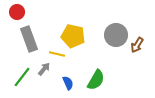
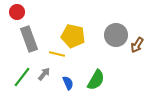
gray arrow: moved 5 px down
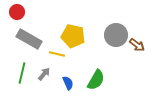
gray rectangle: rotated 40 degrees counterclockwise
brown arrow: rotated 84 degrees counterclockwise
green line: moved 4 px up; rotated 25 degrees counterclockwise
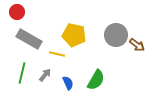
yellow pentagon: moved 1 px right, 1 px up
gray arrow: moved 1 px right, 1 px down
